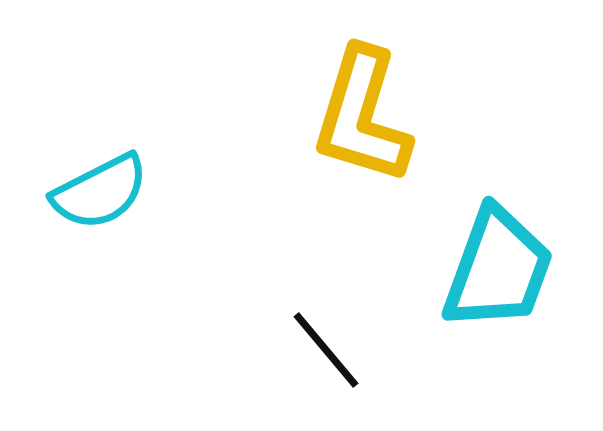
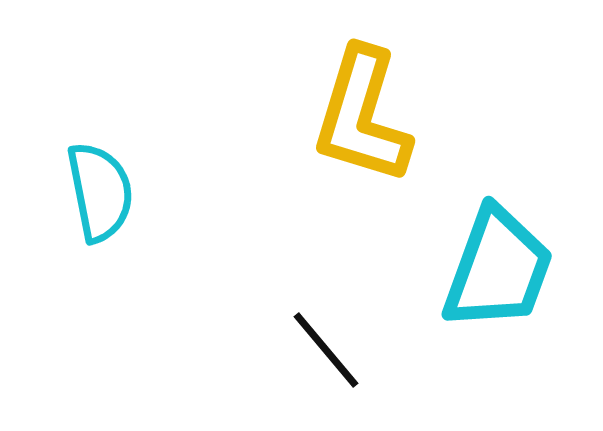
cyan semicircle: rotated 74 degrees counterclockwise
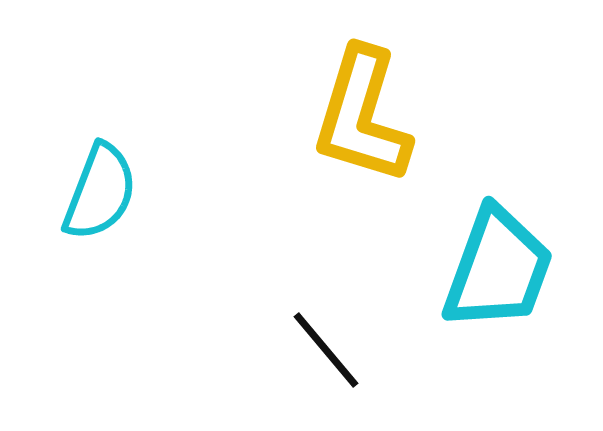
cyan semicircle: rotated 32 degrees clockwise
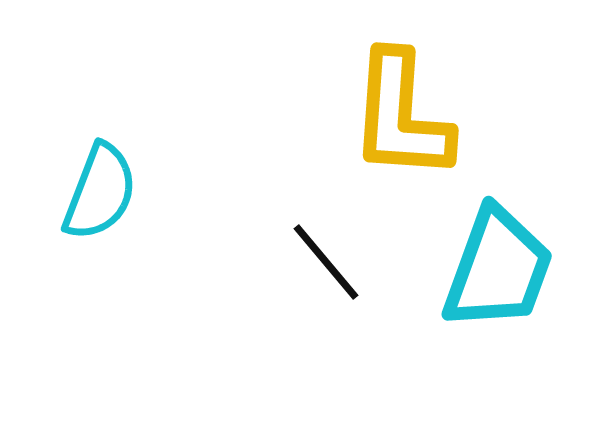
yellow L-shape: moved 39 px right; rotated 13 degrees counterclockwise
black line: moved 88 px up
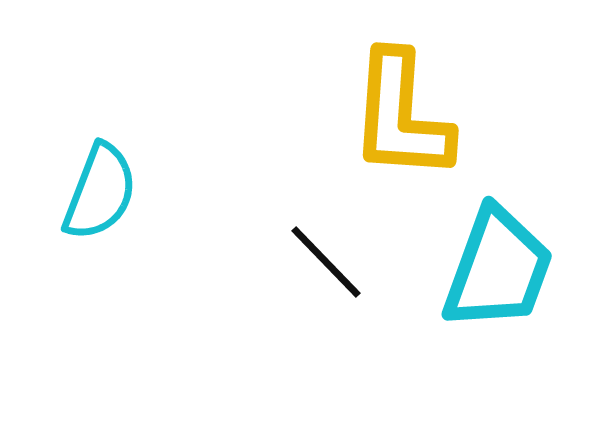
black line: rotated 4 degrees counterclockwise
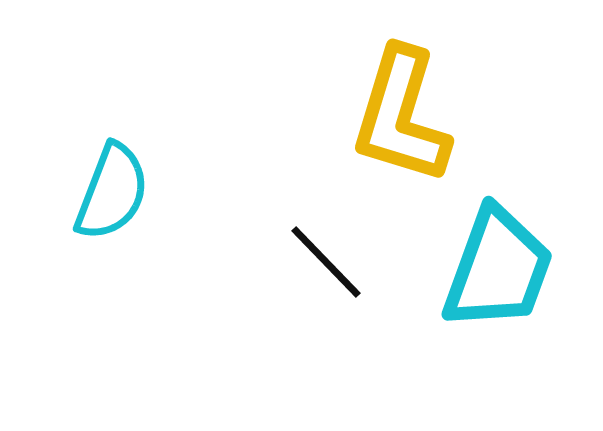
yellow L-shape: rotated 13 degrees clockwise
cyan semicircle: moved 12 px right
